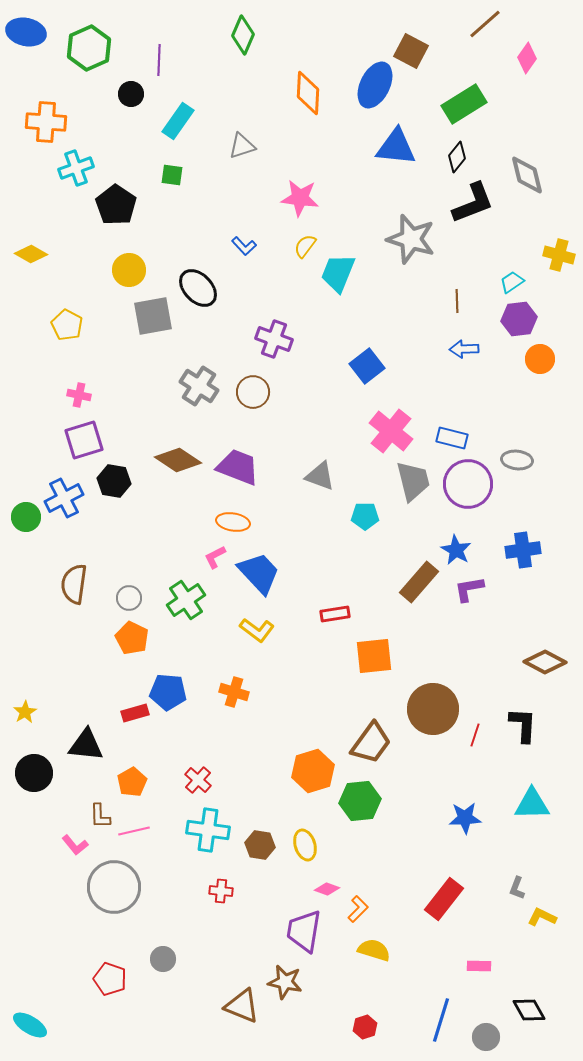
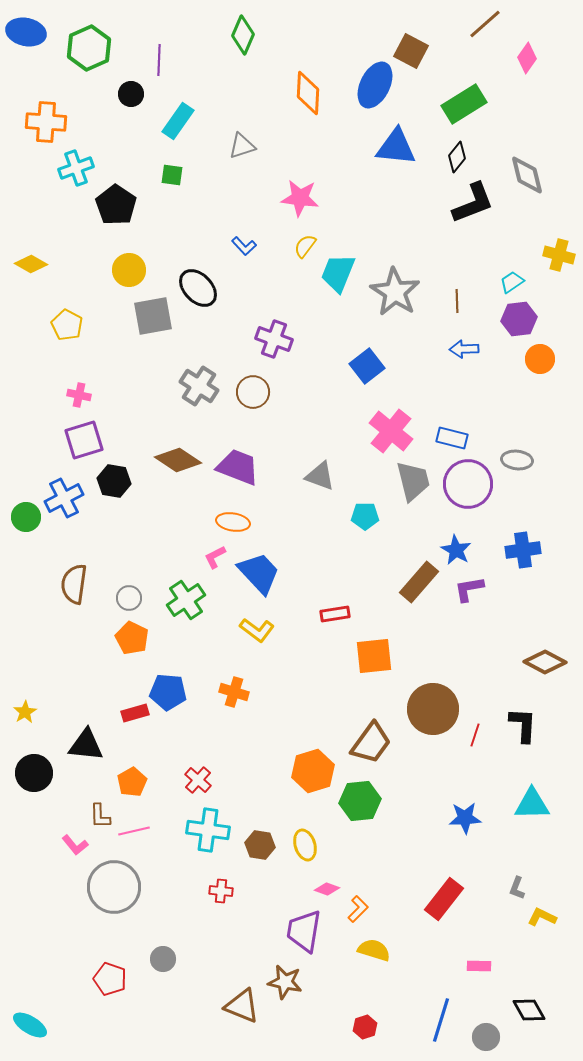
gray star at (411, 239): moved 16 px left, 53 px down; rotated 15 degrees clockwise
yellow diamond at (31, 254): moved 10 px down
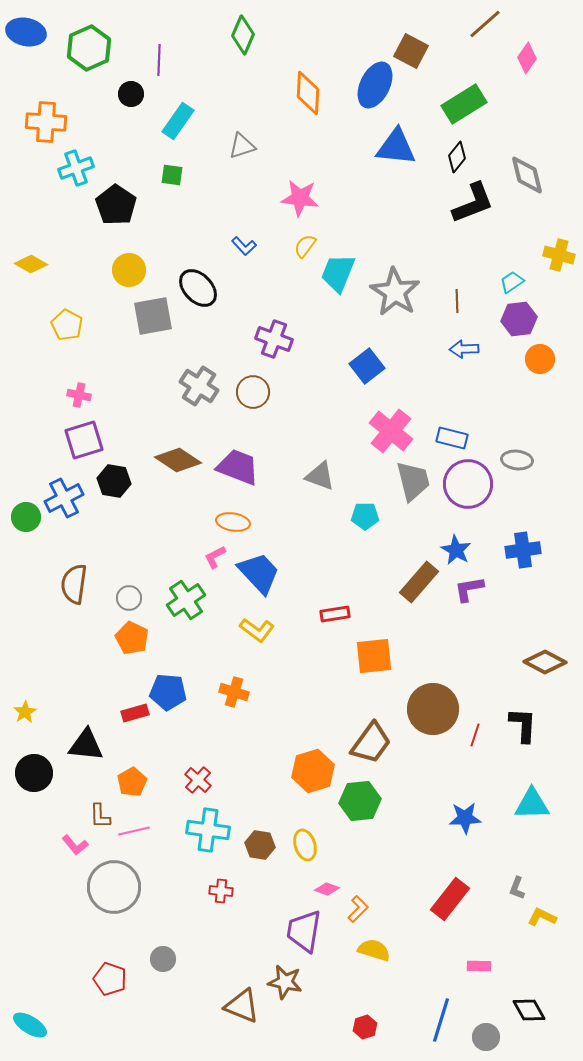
red rectangle at (444, 899): moved 6 px right
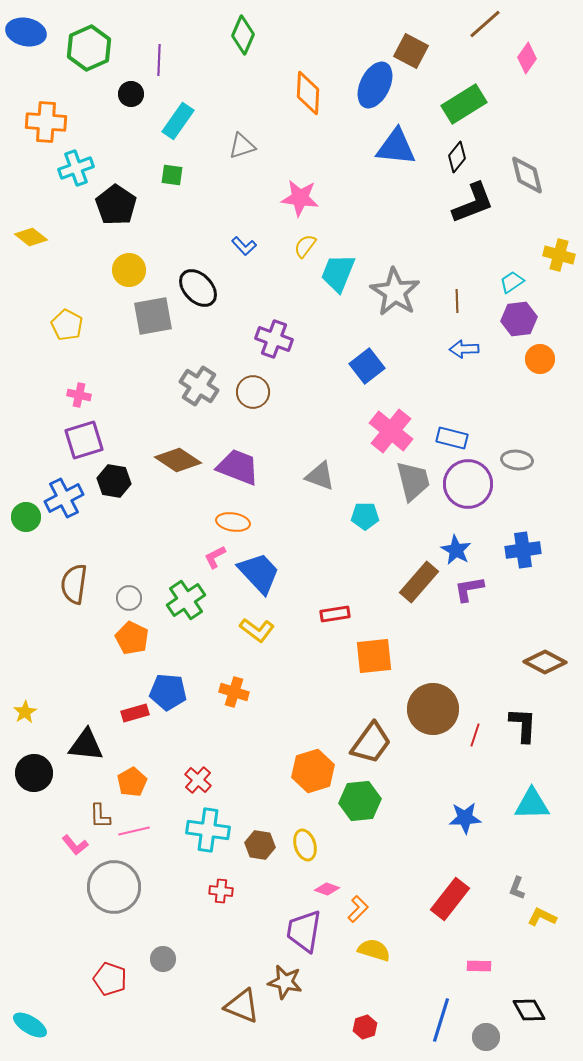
yellow diamond at (31, 264): moved 27 px up; rotated 8 degrees clockwise
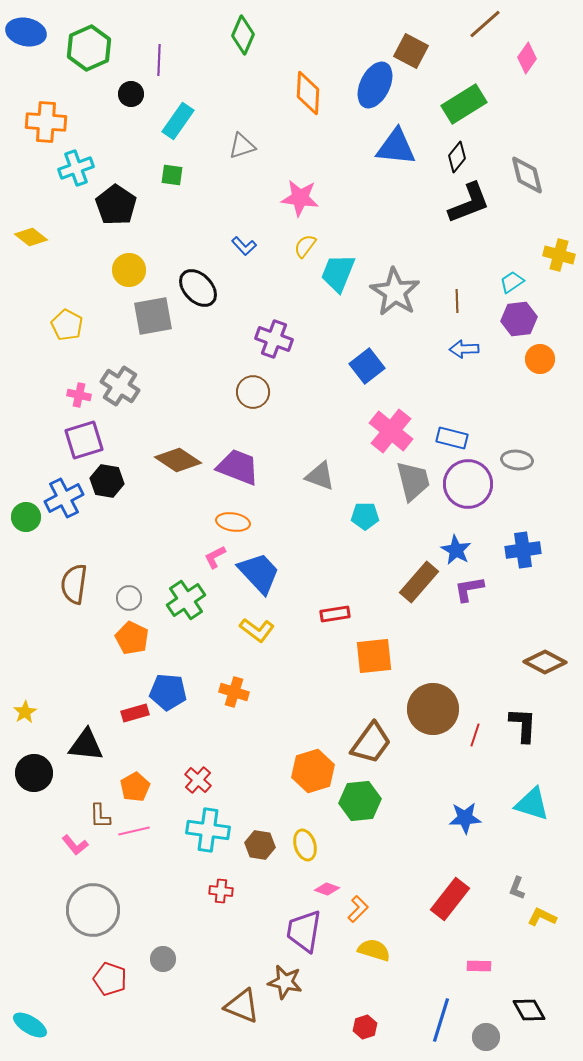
black L-shape at (473, 203): moved 4 px left
gray cross at (199, 386): moved 79 px left
black hexagon at (114, 481): moved 7 px left
orange pentagon at (132, 782): moved 3 px right, 5 px down
cyan triangle at (532, 804): rotated 18 degrees clockwise
gray circle at (114, 887): moved 21 px left, 23 px down
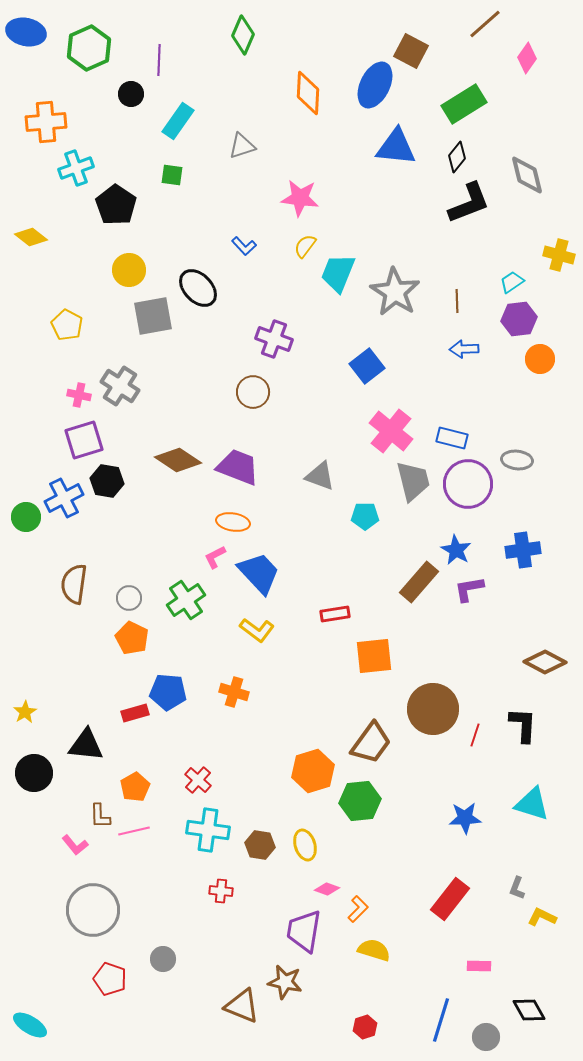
orange cross at (46, 122): rotated 9 degrees counterclockwise
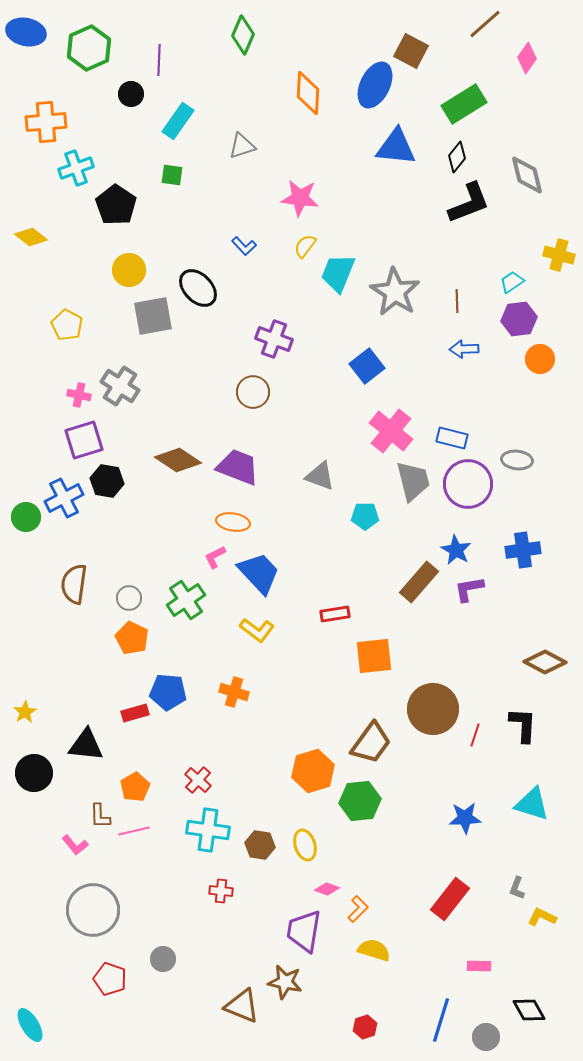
cyan ellipse at (30, 1025): rotated 28 degrees clockwise
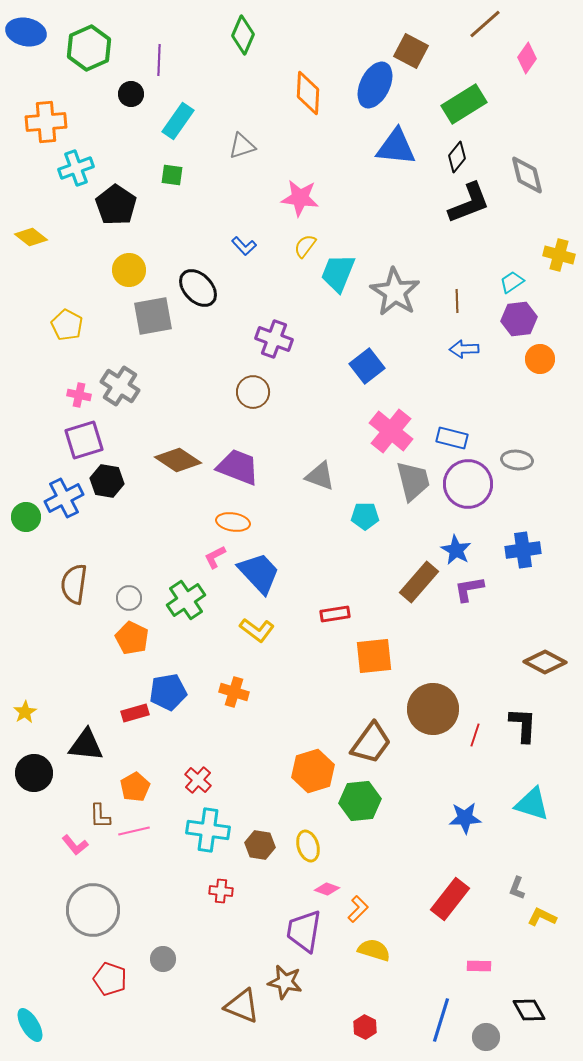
blue pentagon at (168, 692): rotated 15 degrees counterclockwise
yellow ellipse at (305, 845): moved 3 px right, 1 px down
red hexagon at (365, 1027): rotated 15 degrees counterclockwise
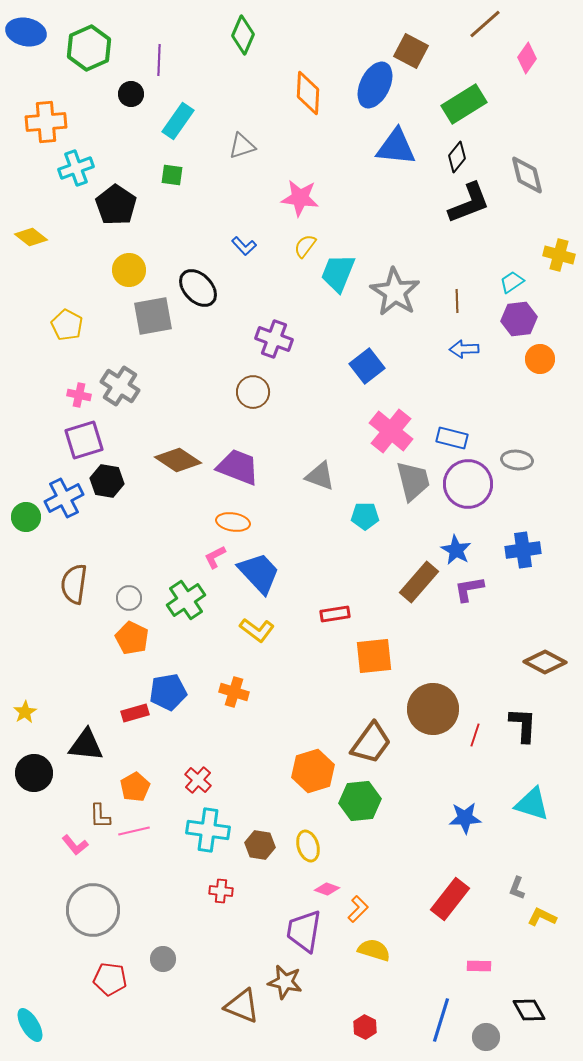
red pentagon at (110, 979): rotated 12 degrees counterclockwise
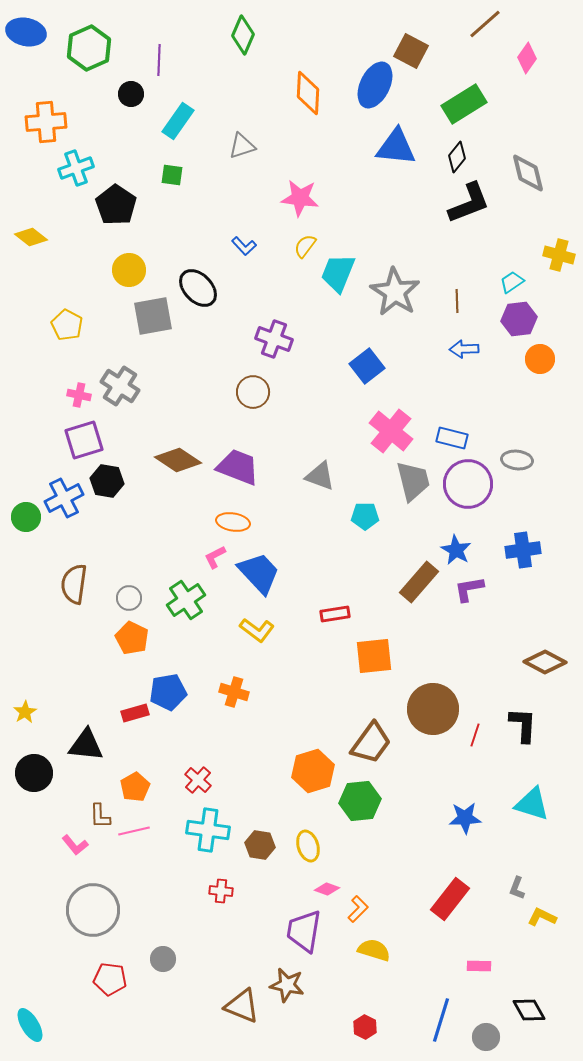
gray diamond at (527, 175): moved 1 px right, 2 px up
brown star at (285, 982): moved 2 px right, 3 px down
